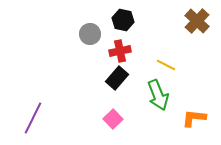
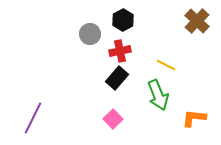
black hexagon: rotated 20 degrees clockwise
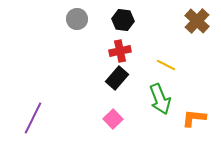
black hexagon: rotated 25 degrees counterclockwise
gray circle: moved 13 px left, 15 px up
green arrow: moved 2 px right, 4 px down
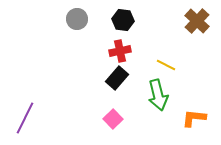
green arrow: moved 2 px left, 4 px up; rotated 8 degrees clockwise
purple line: moved 8 px left
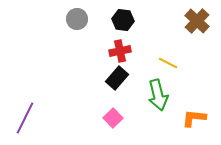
yellow line: moved 2 px right, 2 px up
pink square: moved 1 px up
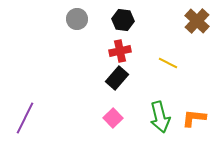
green arrow: moved 2 px right, 22 px down
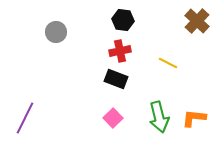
gray circle: moved 21 px left, 13 px down
black rectangle: moved 1 px left, 1 px down; rotated 70 degrees clockwise
green arrow: moved 1 px left
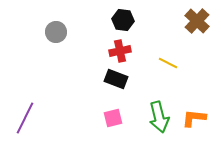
pink square: rotated 30 degrees clockwise
